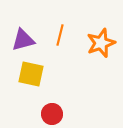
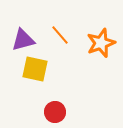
orange line: rotated 55 degrees counterclockwise
yellow square: moved 4 px right, 5 px up
red circle: moved 3 px right, 2 px up
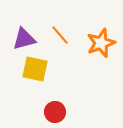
purple triangle: moved 1 px right, 1 px up
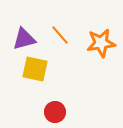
orange star: rotated 12 degrees clockwise
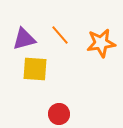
yellow square: rotated 8 degrees counterclockwise
red circle: moved 4 px right, 2 px down
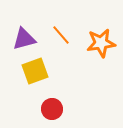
orange line: moved 1 px right
yellow square: moved 2 px down; rotated 24 degrees counterclockwise
red circle: moved 7 px left, 5 px up
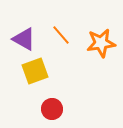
purple triangle: rotated 45 degrees clockwise
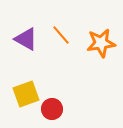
purple triangle: moved 2 px right
yellow square: moved 9 px left, 23 px down
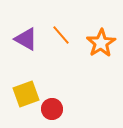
orange star: rotated 24 degrees counterclockwise
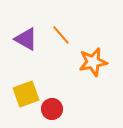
orange star: moved 8 px left, 19 px down; rotated 20 degrees clockwise
